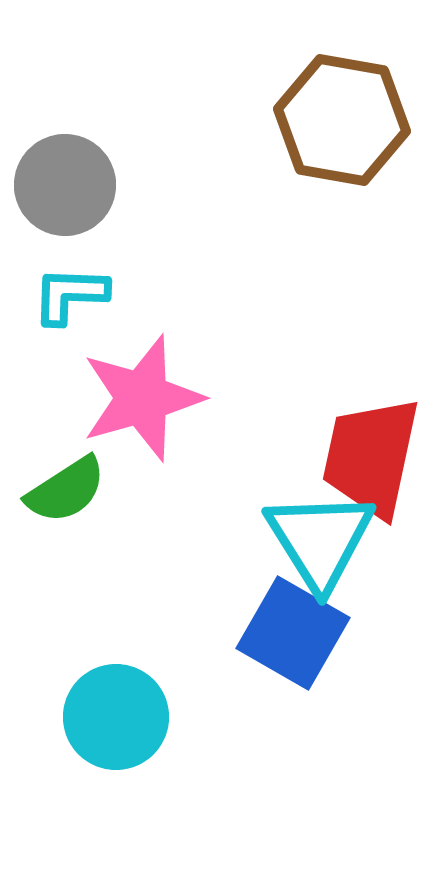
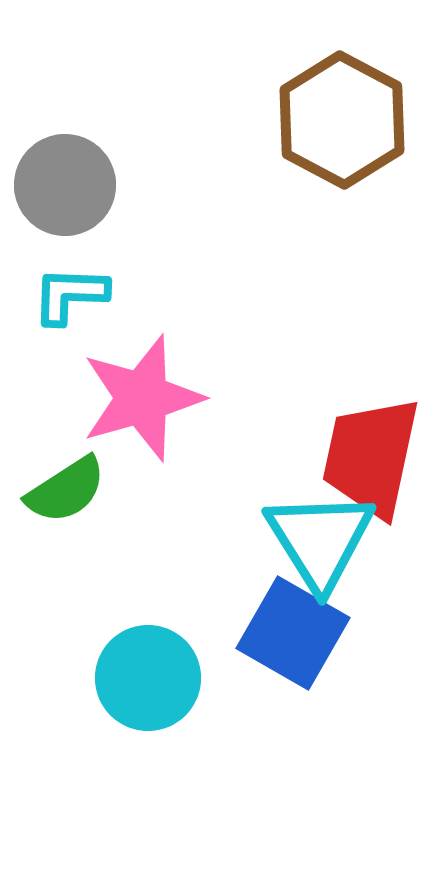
brown hexagon: rotated 18 degrees clockwise
cyan circle: moved 32 px right, 39 px up
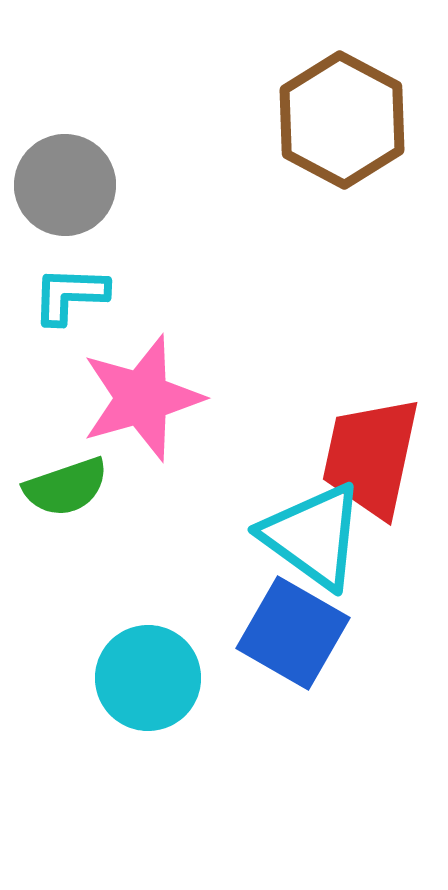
green semicircle: moved 3 px up; rotated 14 degrees clockwise
cyan triangle: moved 7 px left, 4 px up; rotated 22 degrees counterclockwise
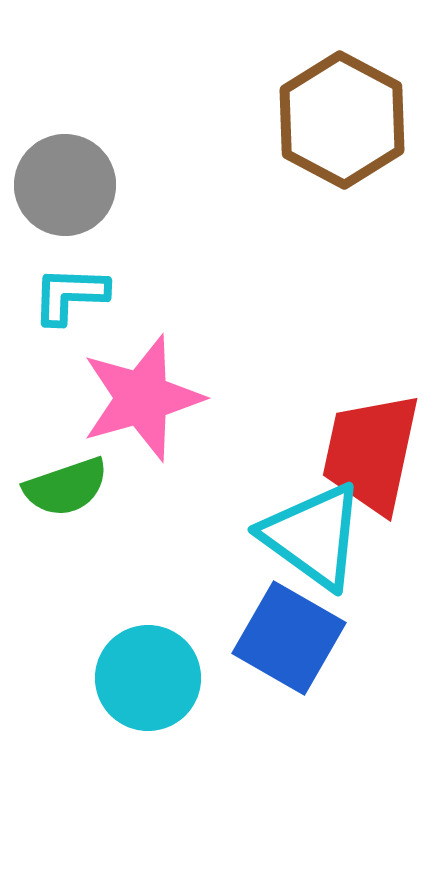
red trapezoid: moved 4 px up
blue square: moved 4 px left, 5 px down
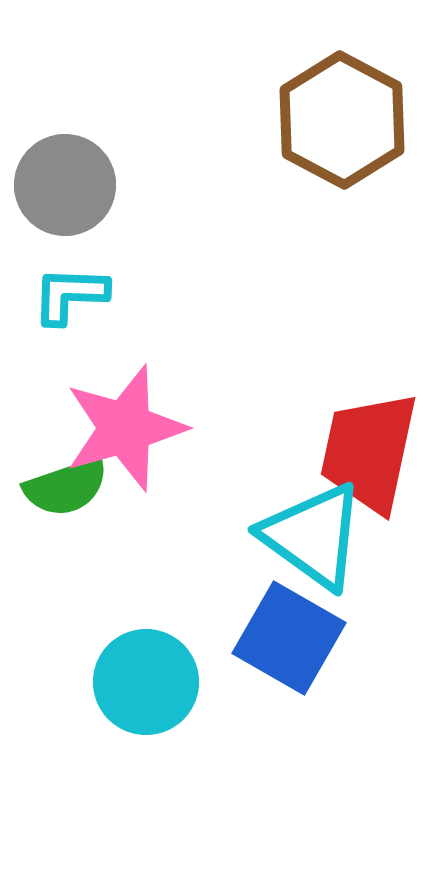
pink star: moved 17 px left, 30 px down
red trapezoid: moved 2 px left, 1 px up
cyan circle: moved 2 px left, 4 px down
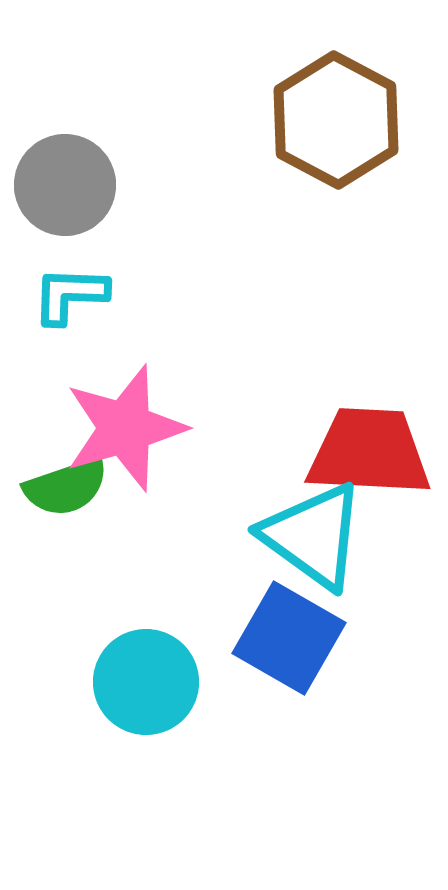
brown hexagon: moved 6 px left
red trapezoid: rotated 81 degrees clockwise
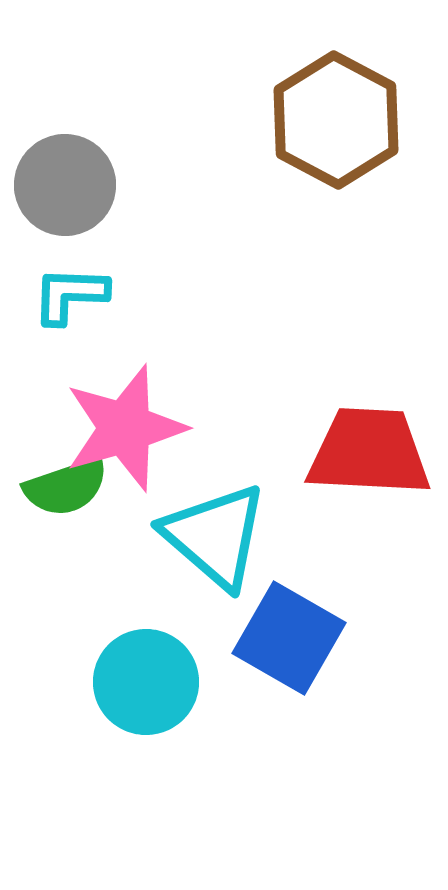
cyan triangle: moved 98 px left; rotated 5 degrees clockwise
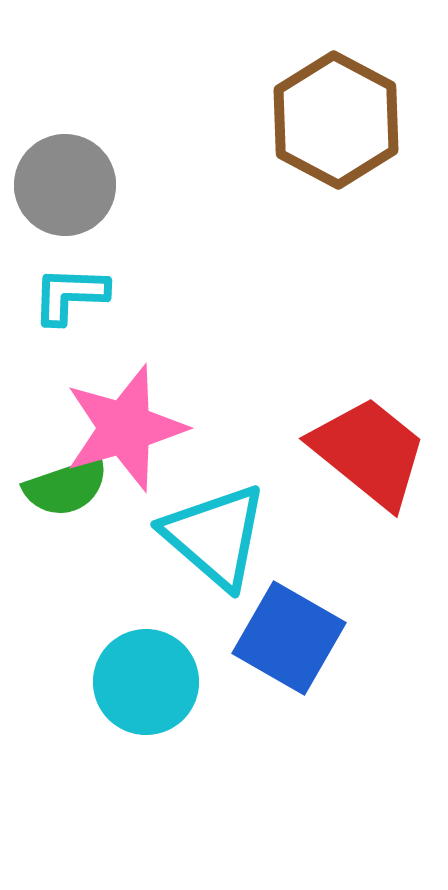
red trapezoid: rotated 36 degrees clockwise
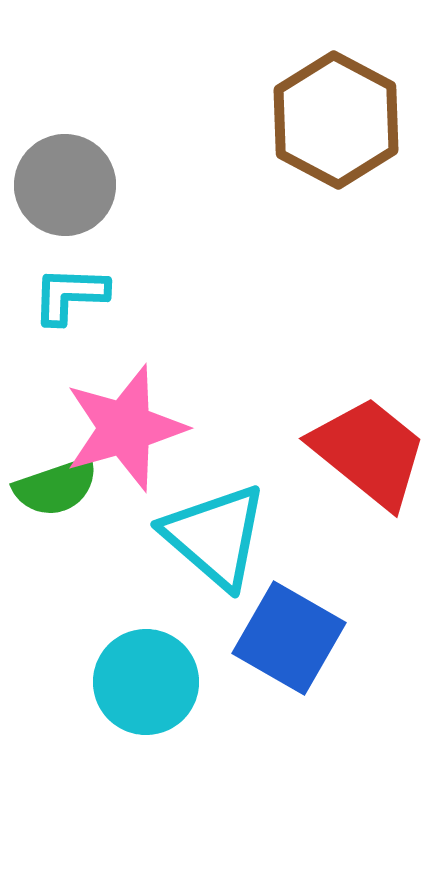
green semicircle: moved 10 px left
